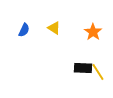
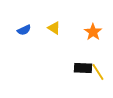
blue semicircle: rotated 40 degrees clockwise
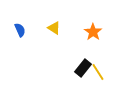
blue semicircle: moved 4 px left; rotated 88 degrees counterclockwise
black rectangle: rotated 54 degrees counterclockwise
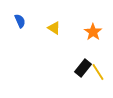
blue semicircle: moved 9 px up
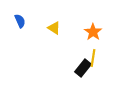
yellow line: moved 5 px left, 14 px up; rotated 42 degrees clockwise
